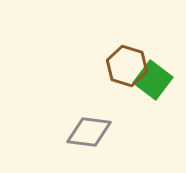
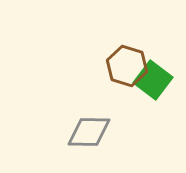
gray diamond: rotated 6 degrees counterclockwise
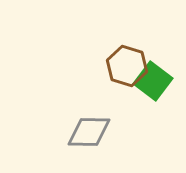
green square: moved 1 px down
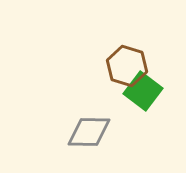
green square: moved 10 px left, 10 px down
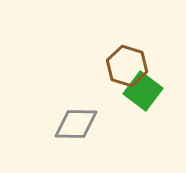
gray diamond: moved 13 px left, 8 px up
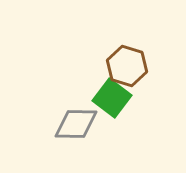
green square: moved 31 px left, 7 px down
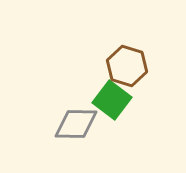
green square: moved 2 px down
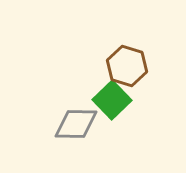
green square: rotated 9 degrees clockwise
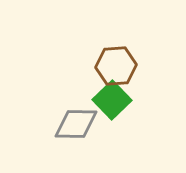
brown hexagon: moved 11 px left; rotated 21 degrees counterclockwise
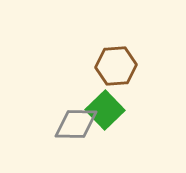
green square: moved 7 px left, 10 px down
